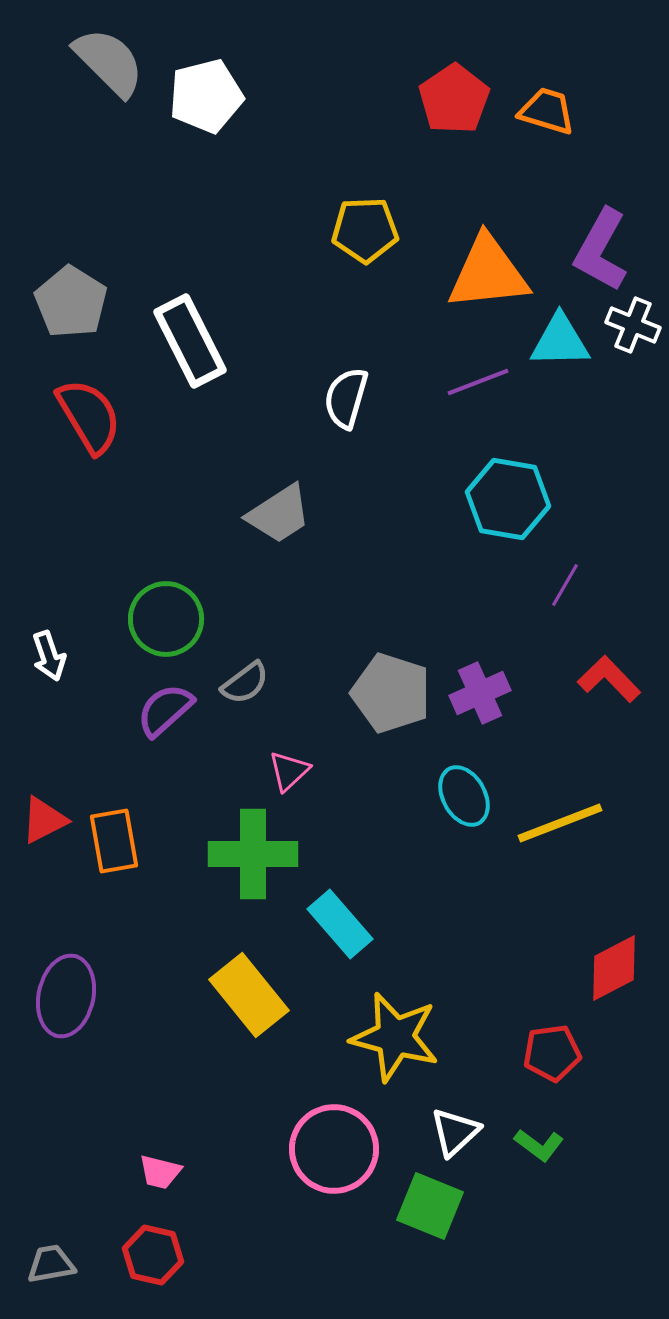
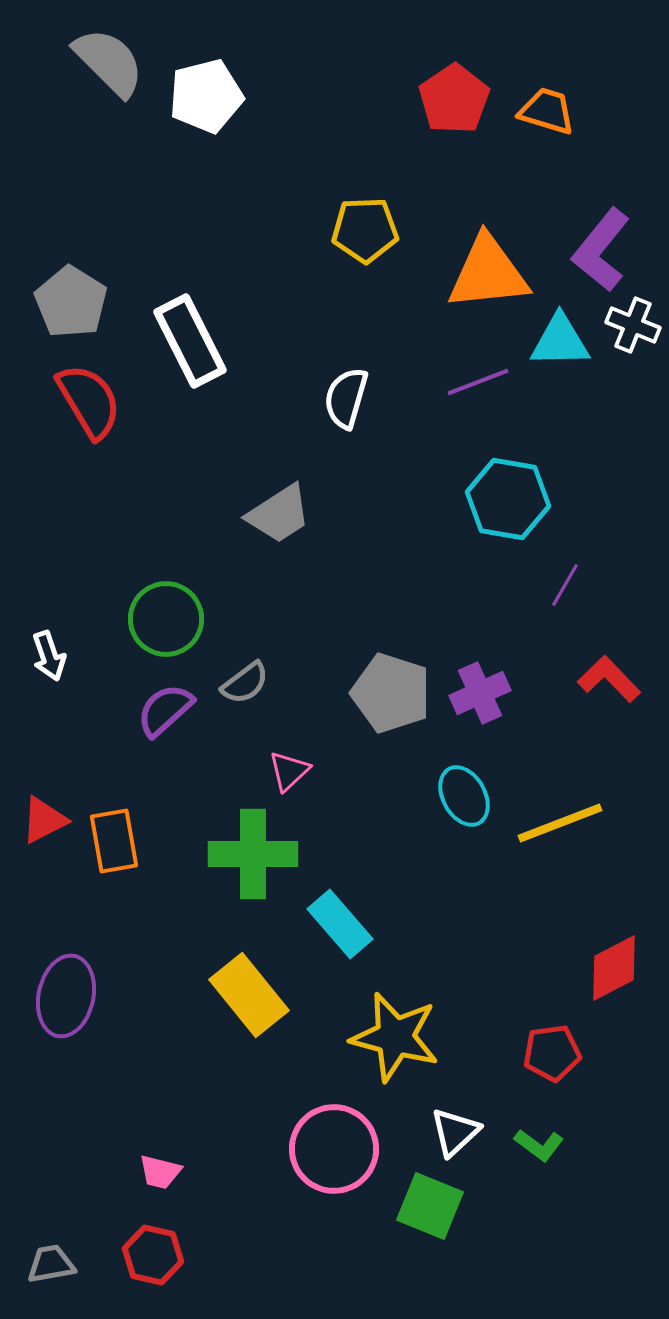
purple L-shape at (601, 250): rotated 10 degrees clockwise
red semicircle at (89, 416): moved 15 px up
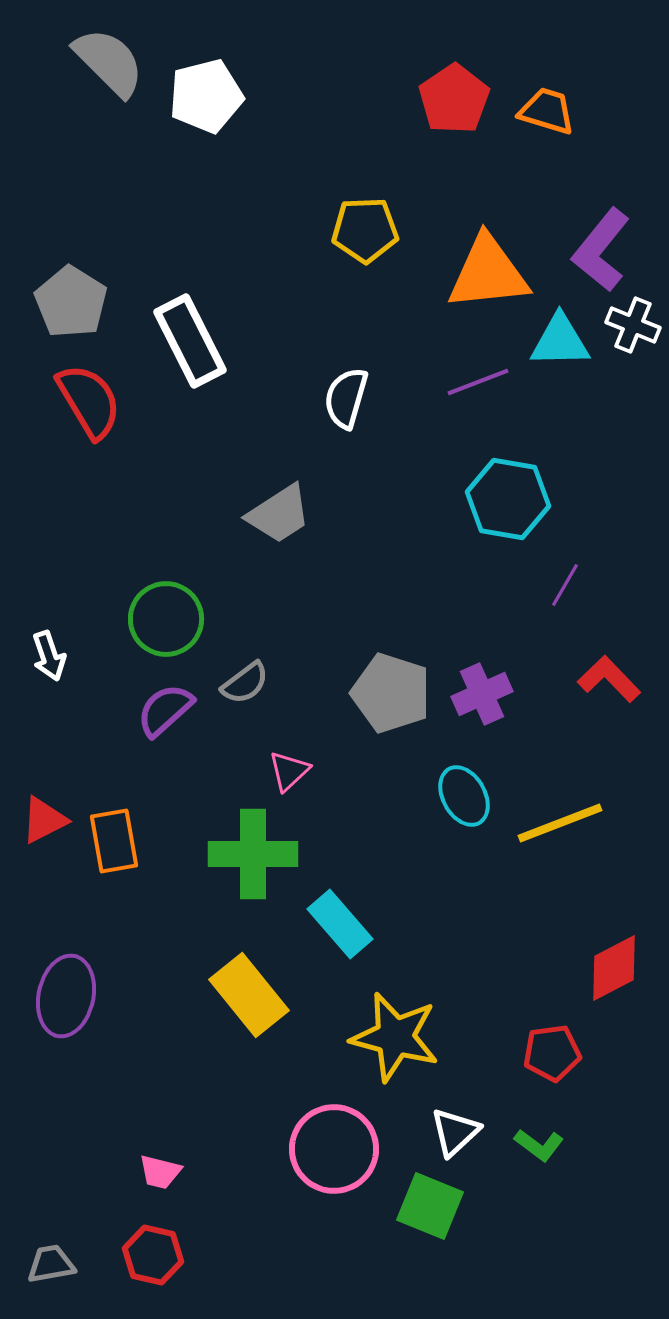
purple cross at (480, 693): moved 2 px right, 1 px down
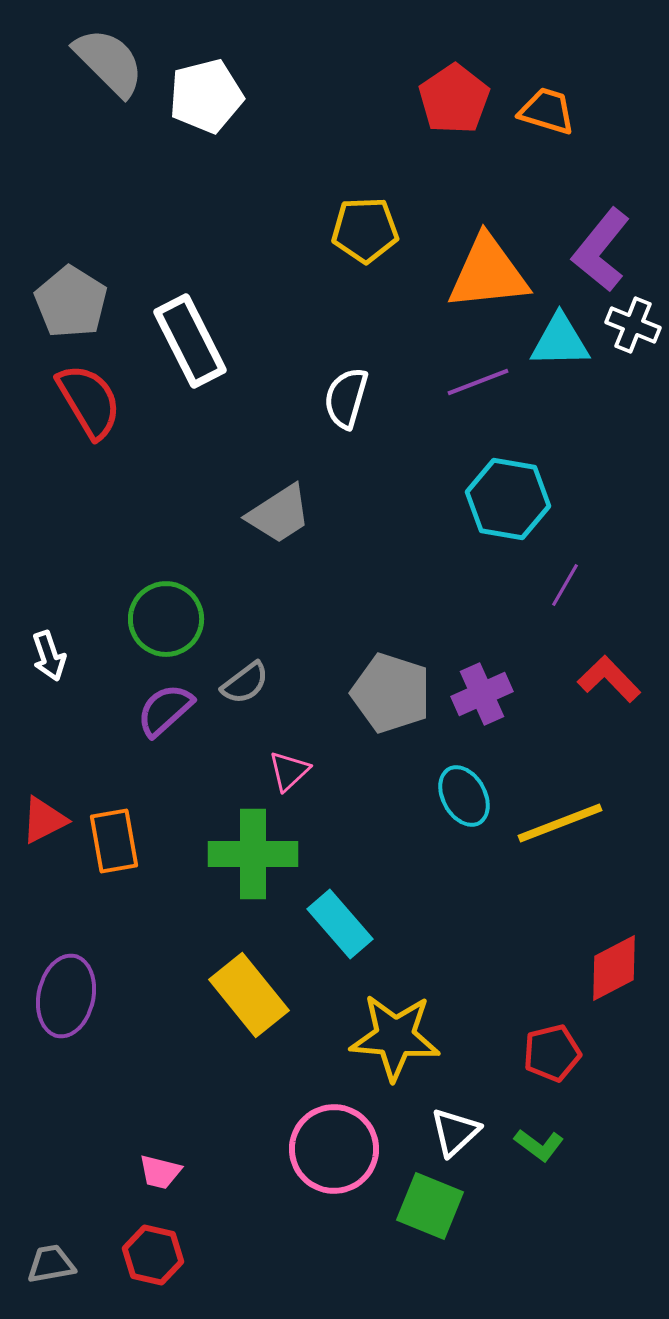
yellow star at (395, 1037): rotated 10 degrees counterclockwise
red pentagon at (552, 1053): rotated 6 degrees counterclockwise
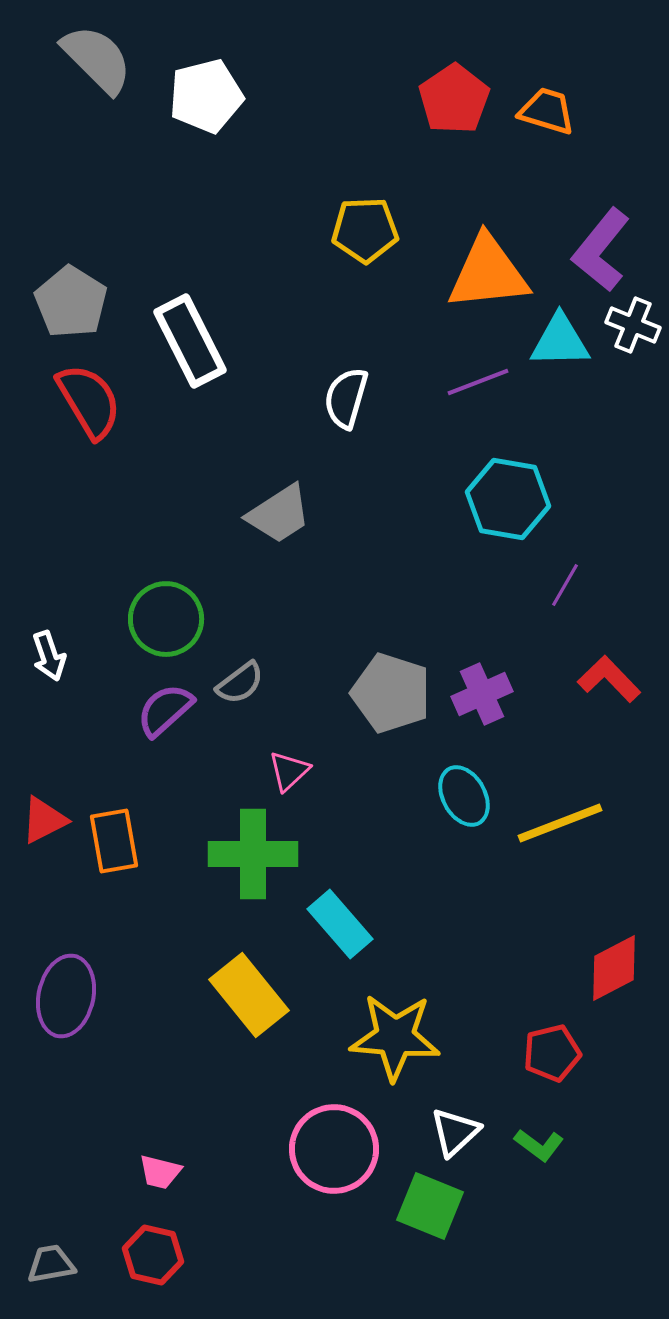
gray semicircle at (109, 62): moved 12 px left, 3 px up
gray semicircle at (245, 683): moved 5 px left
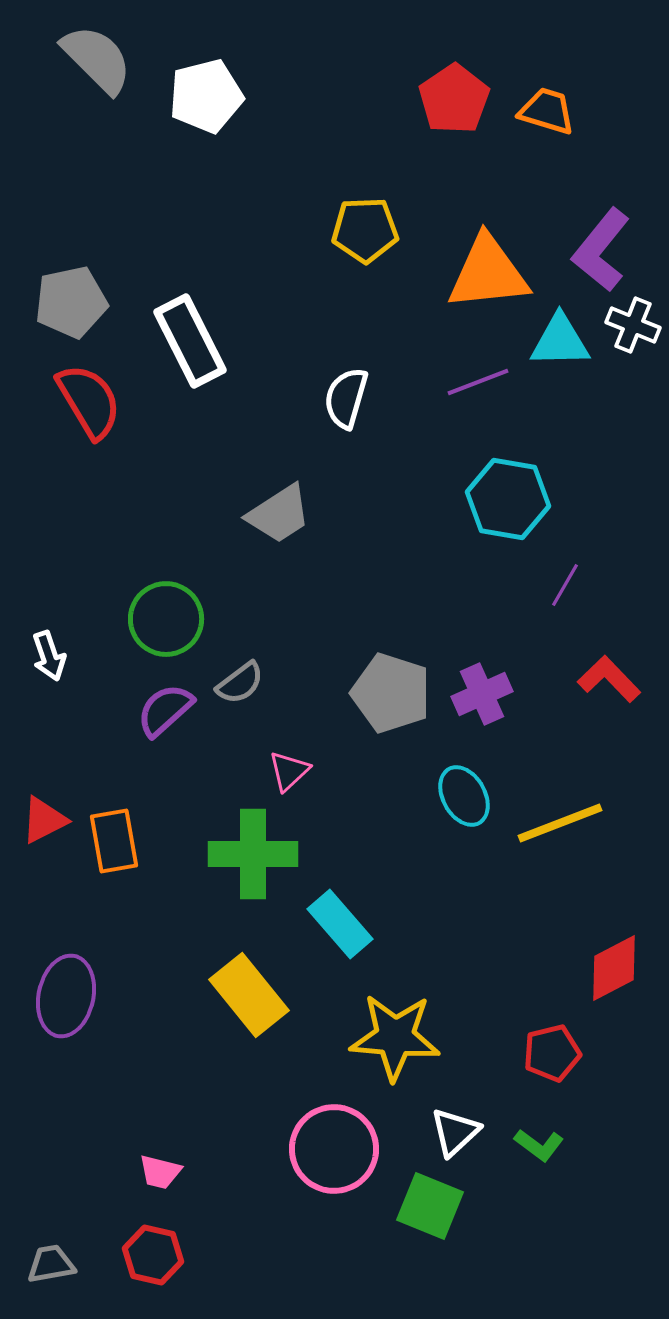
gray pentagon at (71, 302): rotated 28 degrees clockwise
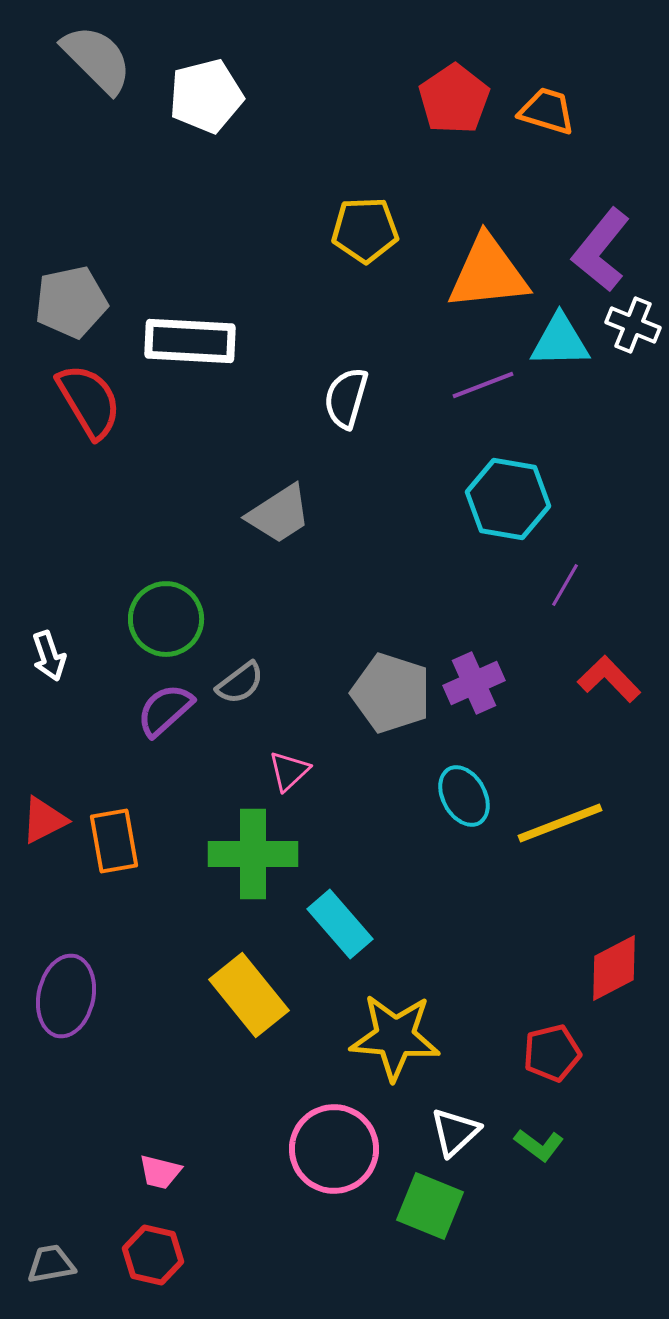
white rectangle at (190, 341): rotated 60 degrees counterclockwise
purple line at (478, 382): moved 5 px right, 3 px down
purple cross at (482, 694): moved 8 px left, 11 px up
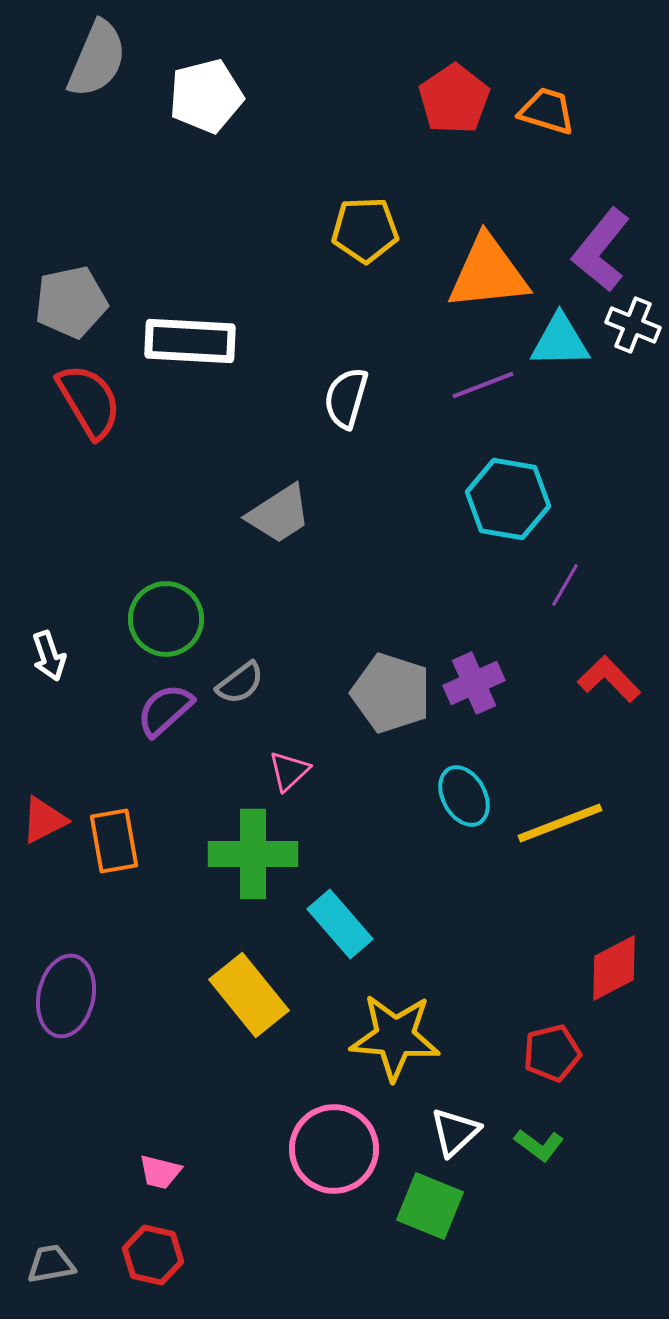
gray semicircle at (97, 59): rotated 68 degrees clockwise
